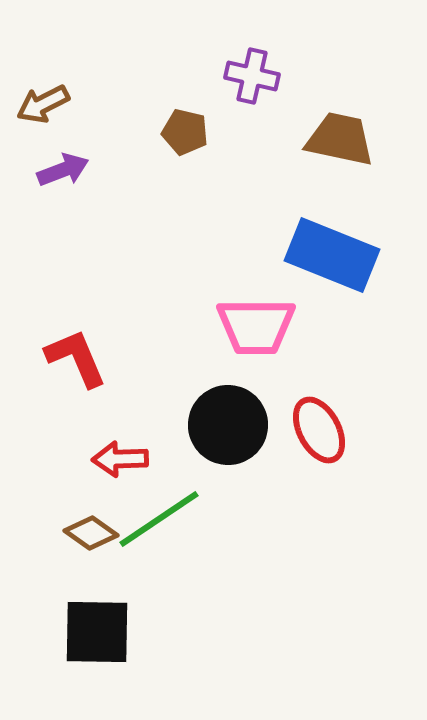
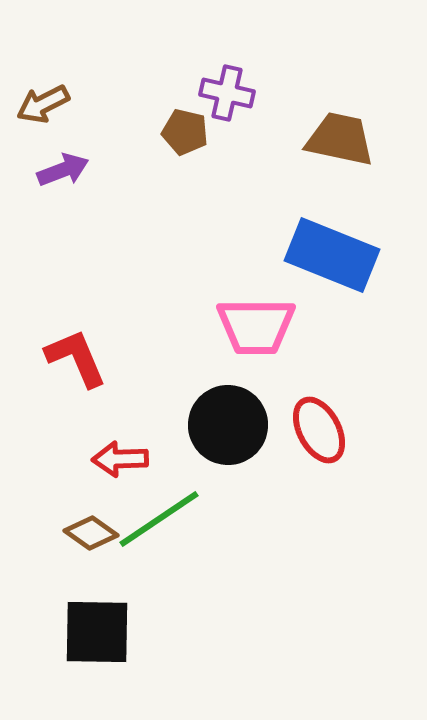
purple cross: moved 25 px left, 17 px down
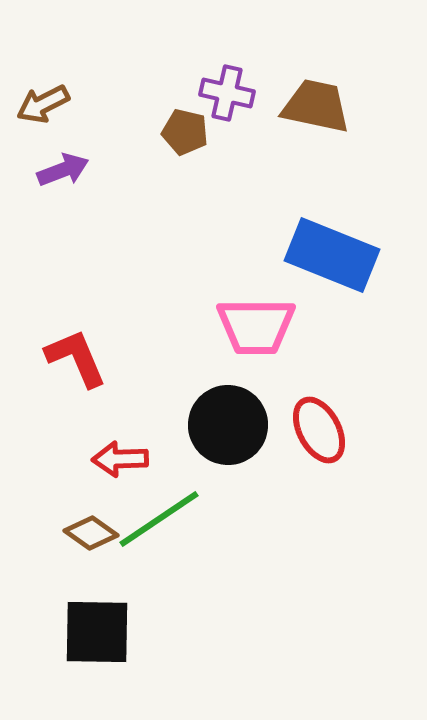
brown trapezoid: moved 24 px left, 33 px up
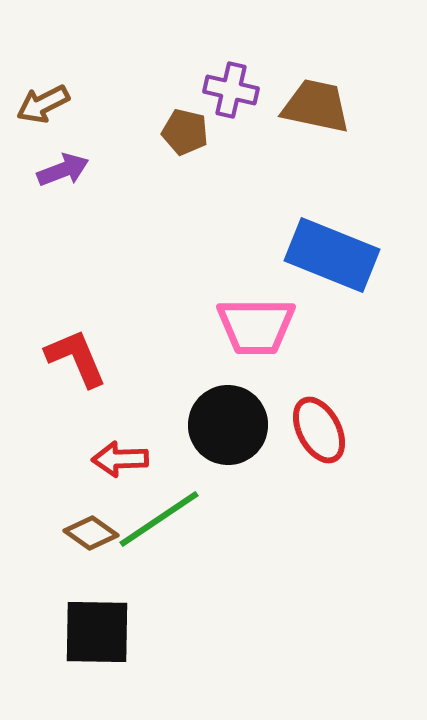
purple cross: moved 4 px right, 3 px up
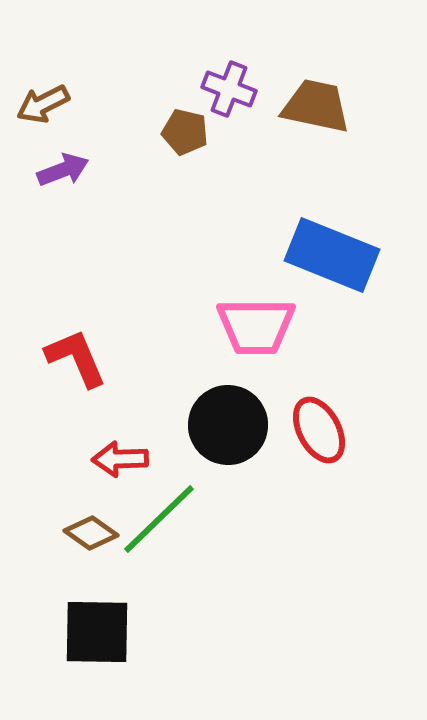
purple cross: moved 2 px left, 1 px up; rotated 8 degrees clockwise
green line: rotated 10 degrees counterclockwise
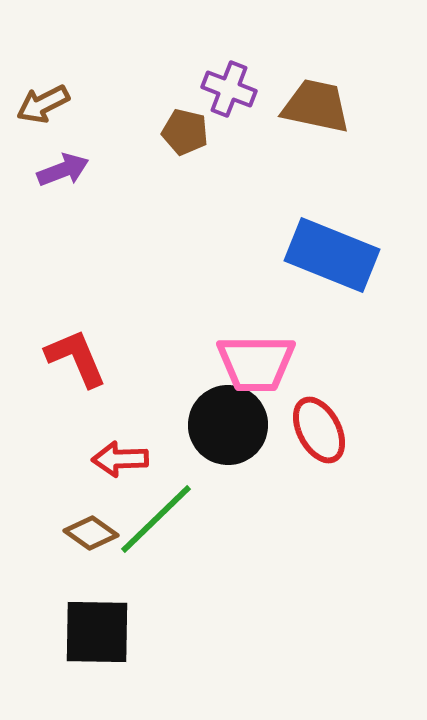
pink trapezoid: moved 37 px down
green line: moved 3 px left
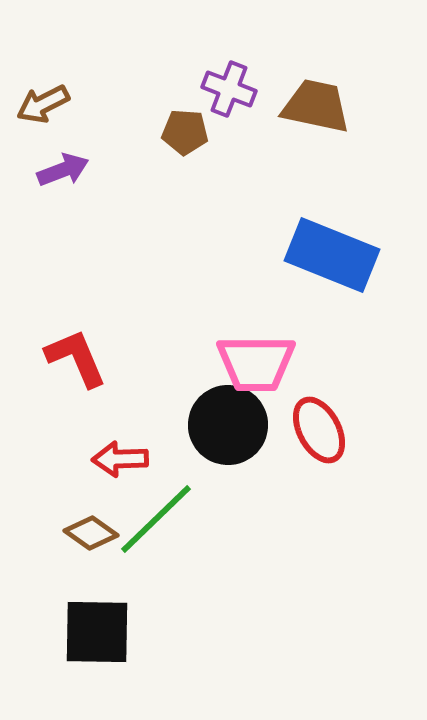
brown pentagon: rotated 9 degrees counterclockwise
